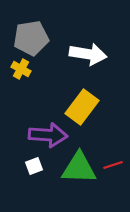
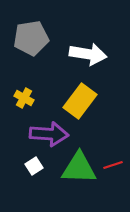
yellow cross: moved 3 px right, 29 px down
yellow rectangle: moved 2 px left, 6 px up
purple arrow: moved 1 px right, 1 px up
white square: rotated 12 degrees counterclockwise
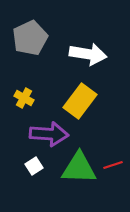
gray pentagon: moved 1 px left; rotated 16 degrees counterclockwise
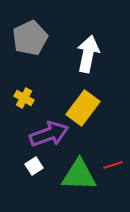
white arrow: rotated 87 degrees counterclockwise
yellow rectangle: moved 3 px right, 7 px down
purple arrow: rotated 24 degrees counterclockwise
green triangle: moved 7 px down
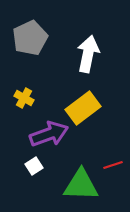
yellow rectangle: rotated 16 degrees clockwise
green triangle: moved 2 px right, 10 px down
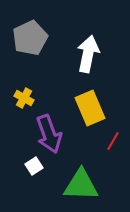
yellow rectangle: moved 7 px right; rotated 76 degrees counterclockwise
purple arrow: rotated 90 degrees clockwise
red line: moved 24 px up; rotated 42 degrees counterclockwise
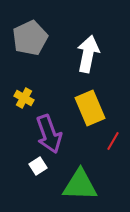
white square: moved 4 px right
green triangle: moved 1 px left
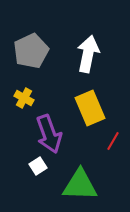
gray pentagon: moved 1 px right, 13 px down
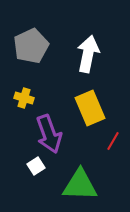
gray pentagon: moved 5 px up
yellow cross: rotated 12 degrees counterclockwise
white square: moved 2 px left
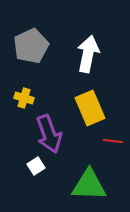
red line: rotated 66 degrees clockwise
green triangle: moved 9 px right
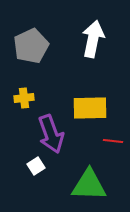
white arrow: moved 5 px right, 15 px up
yellow cross: rotated 24 degrees counterclockwise
yellow rectangle: rotated 68 degrees counterclockwise
purple arrow: moved 2 px right
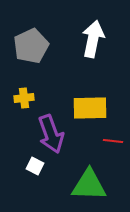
white square: moved 1 px left; rotated 30 degrees counterclockwise
